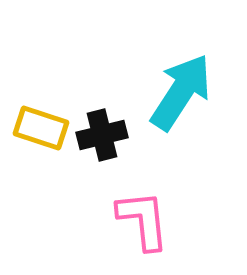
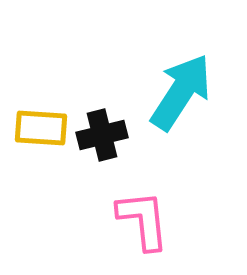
yellow rectangle: rotated 14 degrees counterclockwise
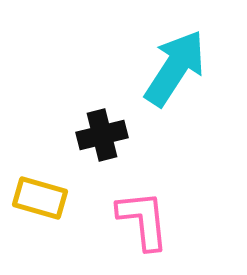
cyan arrow: moved 6 px left, 24 px up
yellow rectangle: moved 1 px left, 70 px down; rotated 12 degrees clockwise
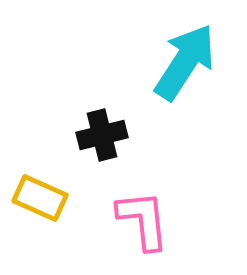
cyan arrow: moved 10 px right, 6 px up
yellow rectangle: rotated 8 degrees clockwise
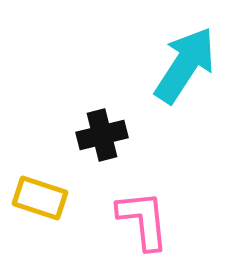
cyan arrow: moved 3 px down
yellow rectangle: rotated 6 degrees counterclockwise
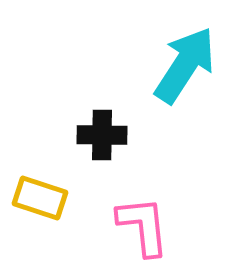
black cross: rotated 15 degrees clockwise
pink L-shape: moved 6 px down
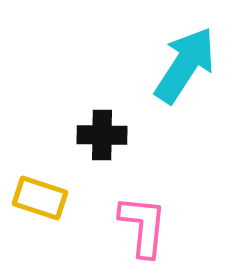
pink L-shape: rotated 12 degrees clockwise
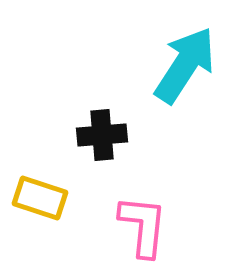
black cross: rotated 6 degrees counterclockwise
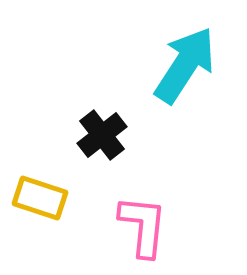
black cross: rotated 33 degrees counterclockwise
